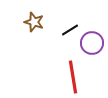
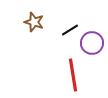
red line: moved 2 px up
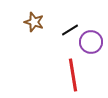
purple circle: moved 1 px left, 1 px up
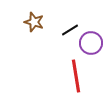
purple circle: moved 1 px down
red line: moved 3 px right, 1 px down
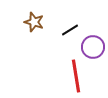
purple circle: moved 2 px right, 4 px down
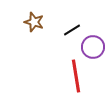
black line: moved 2 px right
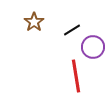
brown star: rotated 18 degrees clockwise
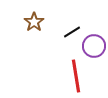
black line: moved 2 px down
purple circle: moved 1 px right, 1 px up
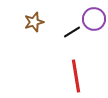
brown star: rotated 18 degrees clockwise
purple circle: moved 27 px up
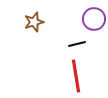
black line: moved 5 px right, 12 px down; rotated 18 degrees clockwise
